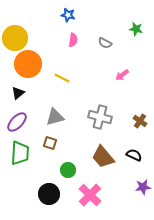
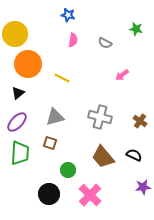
yellow circle: moved 4 px up
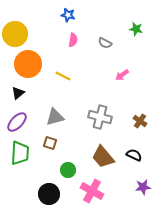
yellow line: moved 1 px right, 2 px up
pink cross: moved 2 px right, 4 px up; rotated 15 degrees counterclockwise
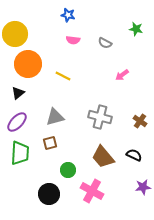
pink semicircle: rotated 88 degrees clockwise
brown square: rotated 32 degrees counterclockwise
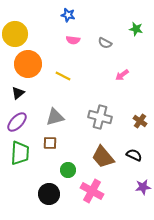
brown square: rotated 16 degrees clockwise
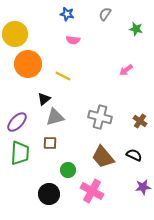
blue star: moved 1 px left, 1 px up
gray semicircle: moved 29 px up; rotated 96 degrees clockwise
pink arrow: moved 4 px right, 5 px up
black triangle: moved 26 px right, 6 px down
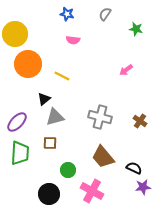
yellow line: moved 1 px left
black semicircle: moved 13 px down
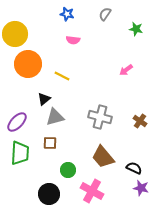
purple star: moved 2 px left, 1 px down; rotated 21 degrees clockwise
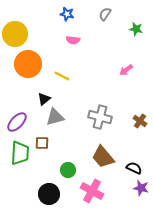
brown square: moved 8 px left
